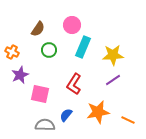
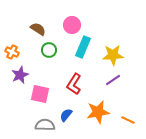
brown semicircle: rotated 91 degrees counterclockwise
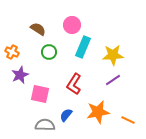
green circle: moved 2 px down
